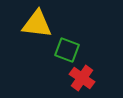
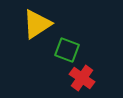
yellow triangle: rotated 40 degrees counterclockwise
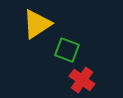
red cross: moved 2 px down
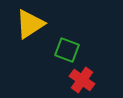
yellow triangle: moved 7 px left
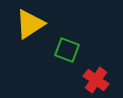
red cross: moved 14 px right
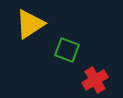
red cross: moved 1 px left; rotated 25 degrees clockwise
